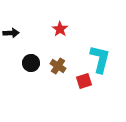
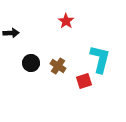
red star: moved 6 px right, 8 px up
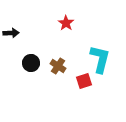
red star: moved 2 px down
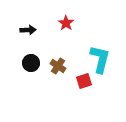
black arrow: moved 17 px right, 3 px up
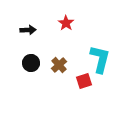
brown cross: moved 1 px right, 1 px up; rotated 14 degrees clockwise
